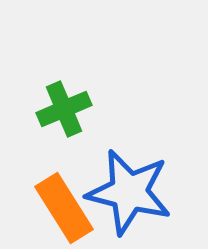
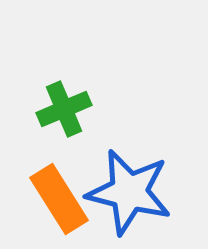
orange rectangle: moved 5 px left, 9 px up
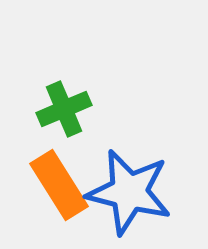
orange rectangle: moved 14 px up
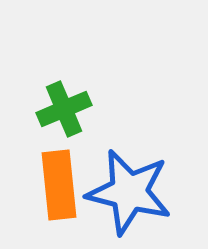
orange rectangle: rotated 26 degrees clockwise
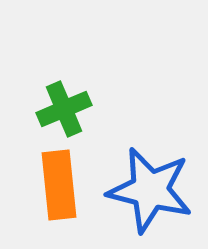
blue star: moved 21 px right, 2 px up
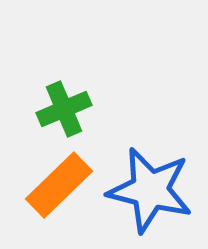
orange rectangle: rotated 52 degrees clockwise
